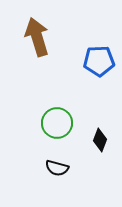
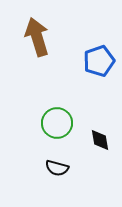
blue pentagon: rotated 16 degrees counterclockwise
black diamond: rotated 30 degrees counterclockwise
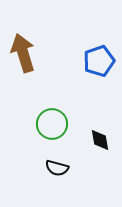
brown arrow: moved 14 px left, 16 px down
green circle: moved 5 px left, 1 px down
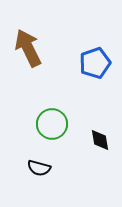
brown arrow: moved 5 px right, 5 px up; rotated 9 degrees counterclockwise
blue pentagon: moved 4 px left, 2 px down
black semicircle: moved 18 px left
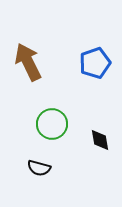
brown arrow: moved 14 px down
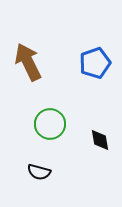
green circle: moved 2 px left
black semicircle: moved 4 px down
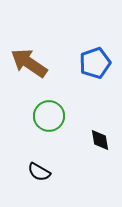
brown arrow: moved 1 px right, 1 px down; rotated 30 degrees counterclockwise
green circle: moved 1 px left, 8 px up
black semicircle: rotated 15 degrees clockwise
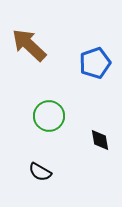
brown arrow: moved 18 px up; rotated 9 degrees clockwise
black semicircle: moved 1 px right
